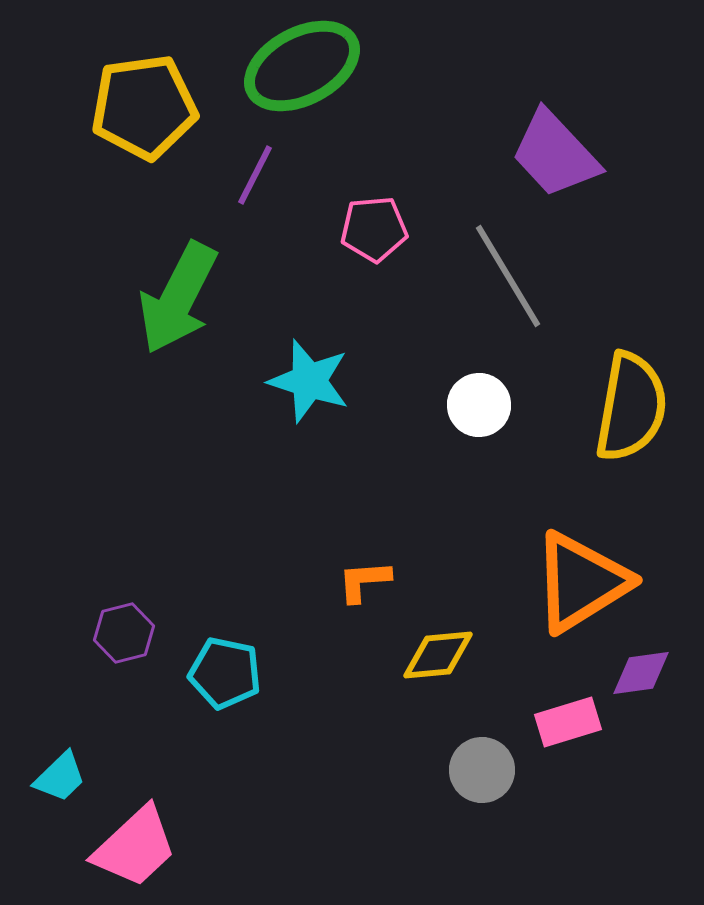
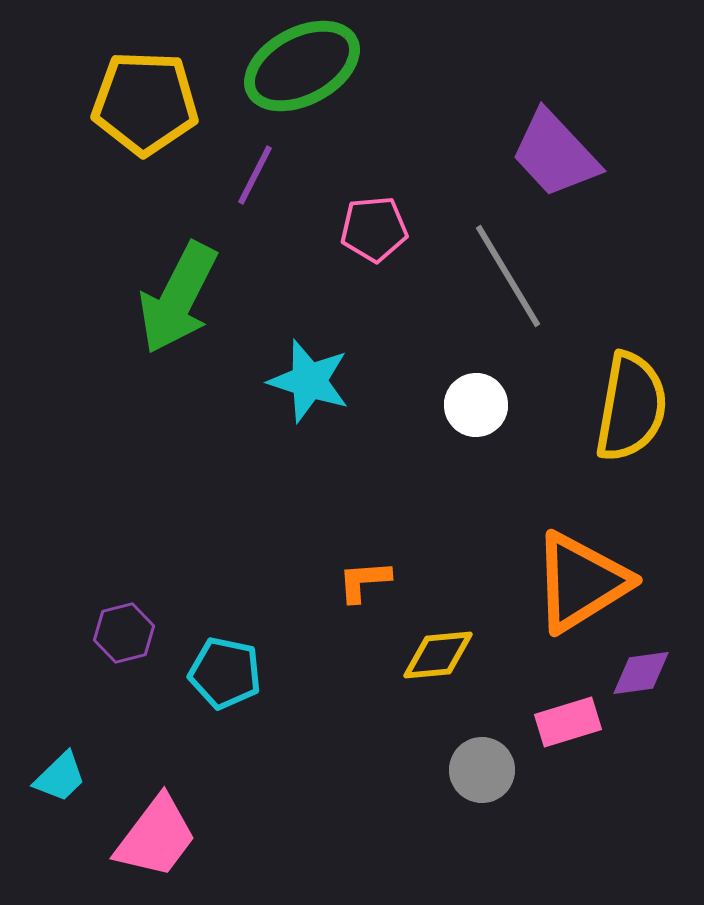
yellow pentagon: moved 1 px right, 4 px up; rotated 10 degrees clockwise
white circle: moved 3 px left
pink trapezoid: moved 21 px right, 10 px up; rotated 10 degrees counterclockwise
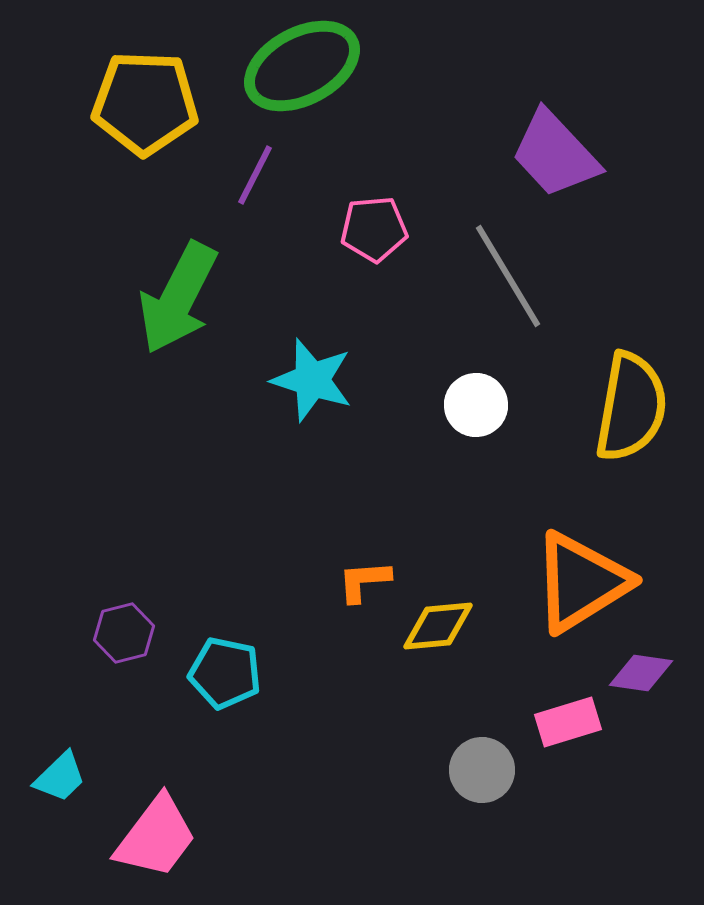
cyan star: moved 3 px right, 1 px up
yellow diamond: moved 29 px up
purple diamond: rotated 16 degrees clockwise
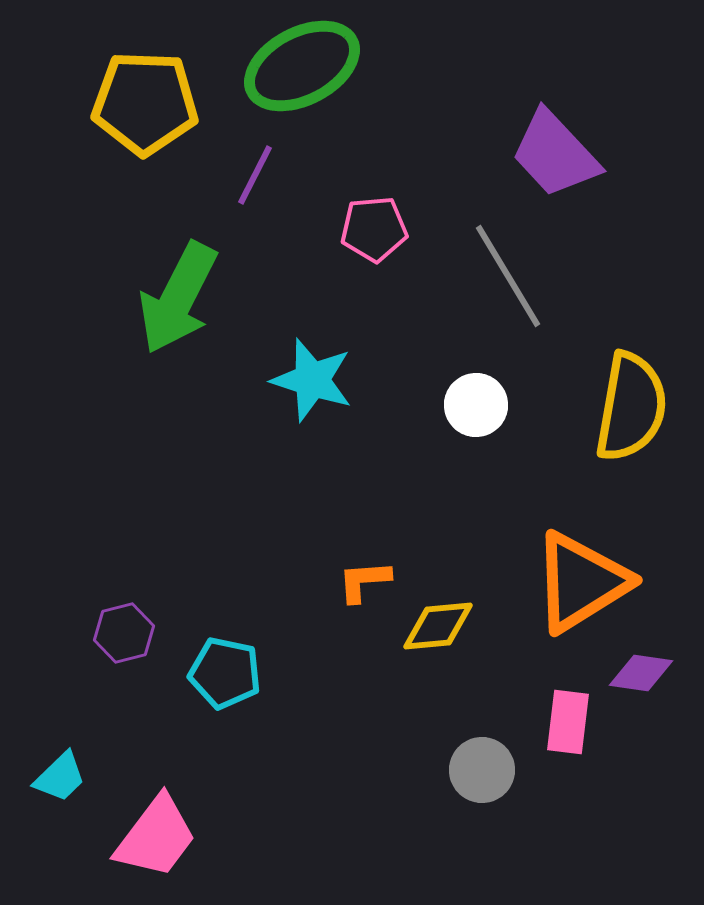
pink rectangle: rotated 66 degrees counterclockwise
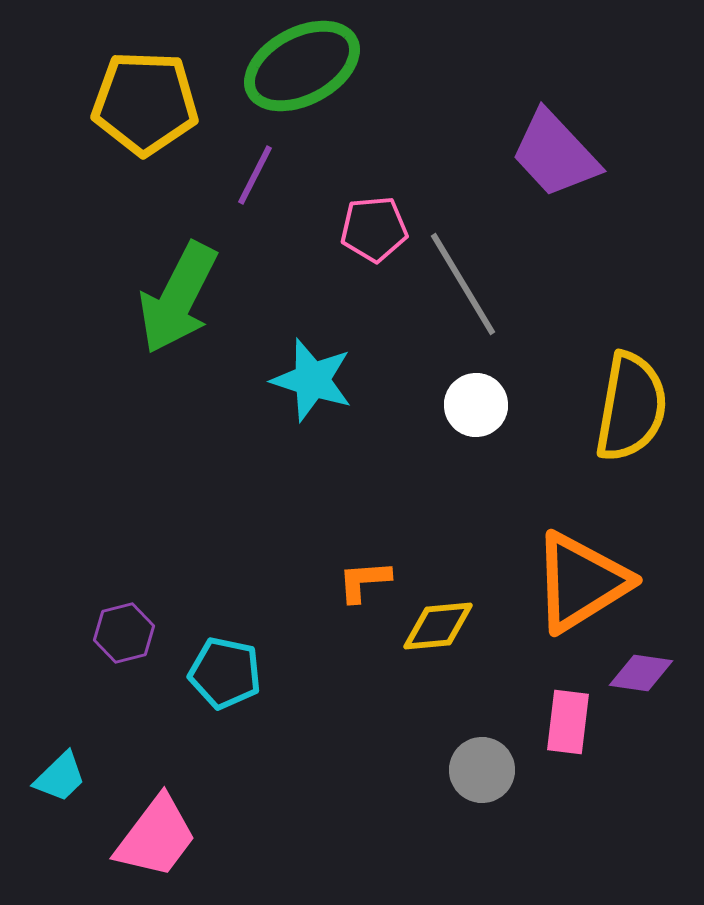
gray line: moved 45 px left, 8 px down
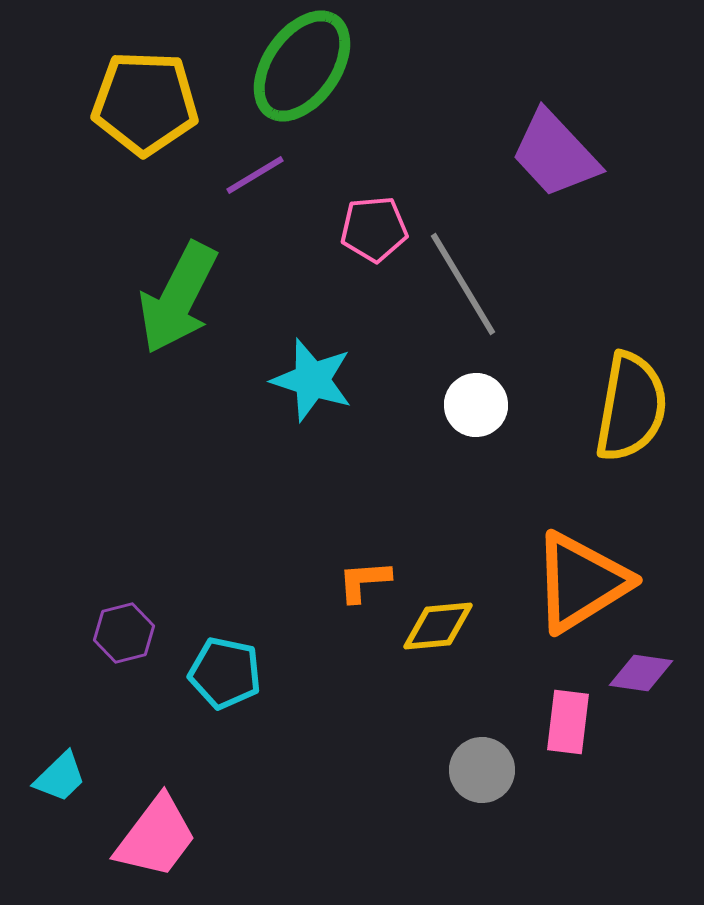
green ellipse: rotated 27 degrees counterclockwise
purple line: rotated 32 degrees clockwise
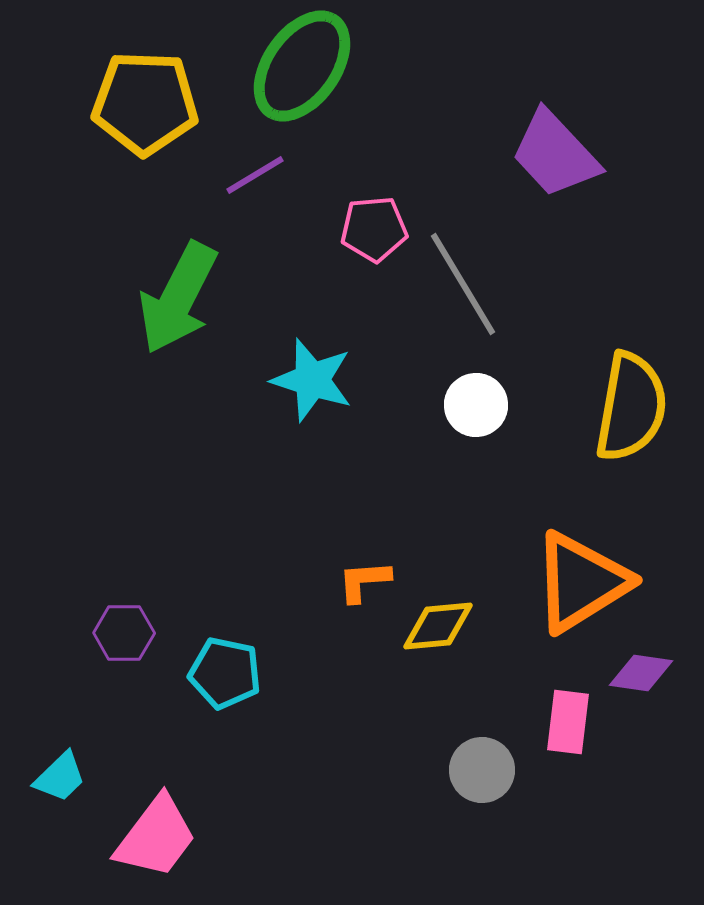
purple hexagon: rotated 14 degrees clockwise
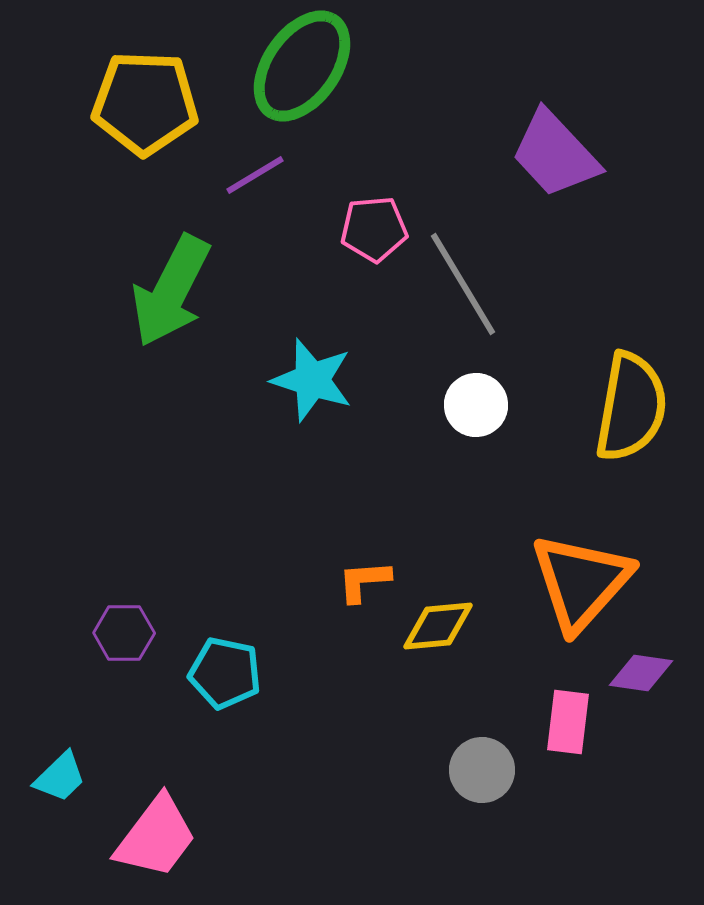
green arrow: moved 7 px left, 7 px up
orange triangle: rotated 16 degrees counterclockwise
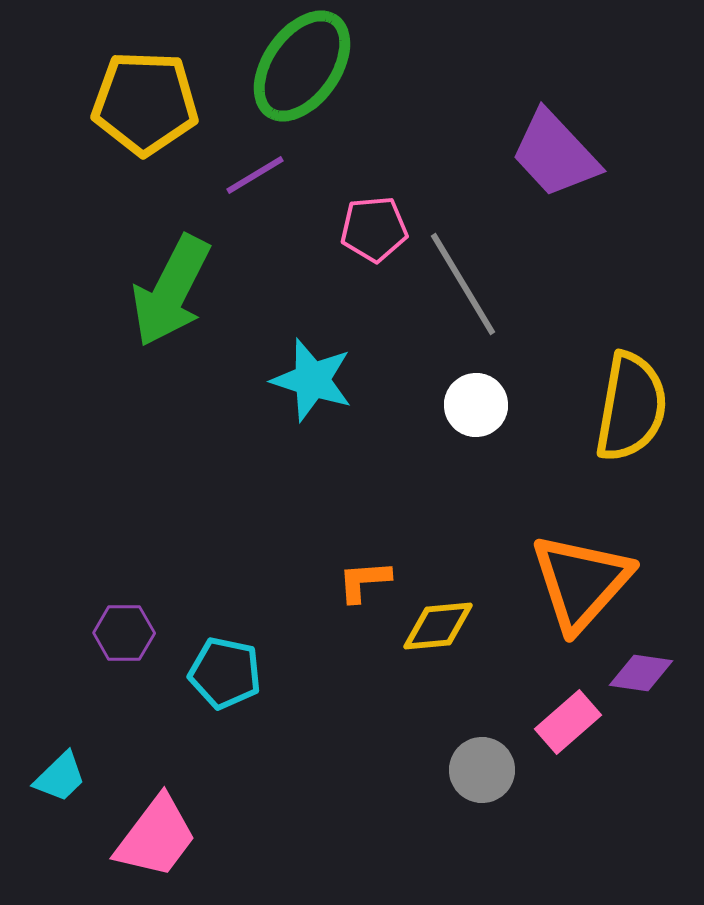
pink rectangle: rotated 42 degrees clockwise
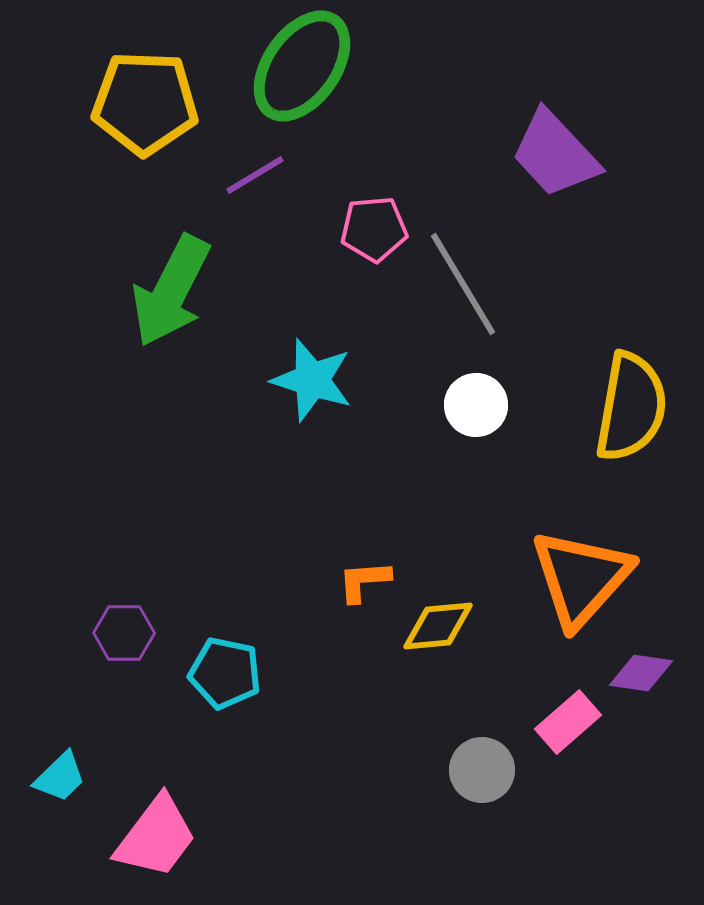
orange triangle: moved 4 px up
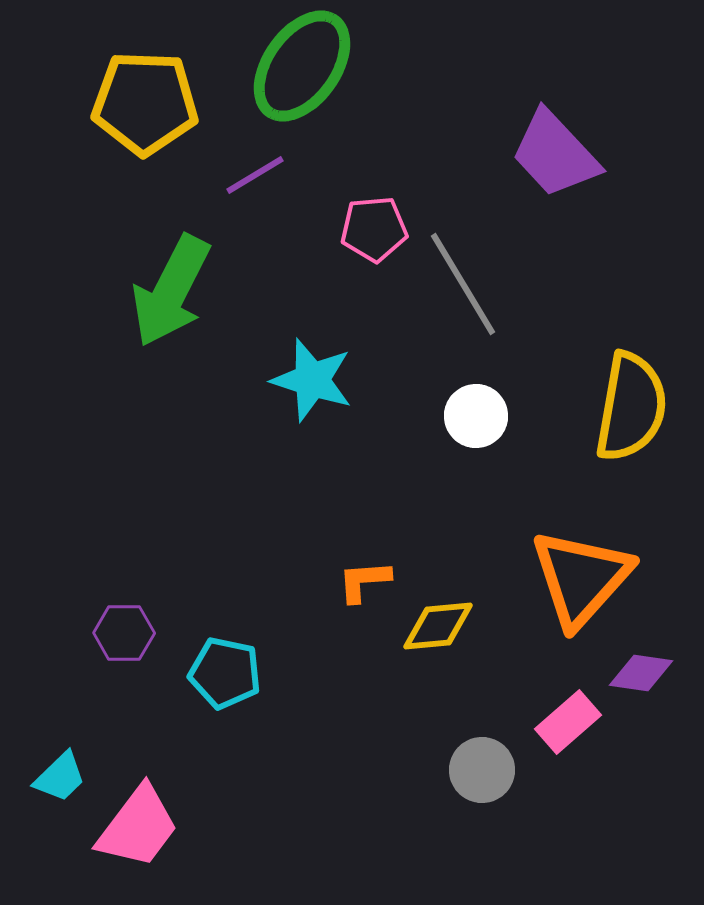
white circle: moved 11 px down
pink trapezoid: moved 18 px left, 10 px up
